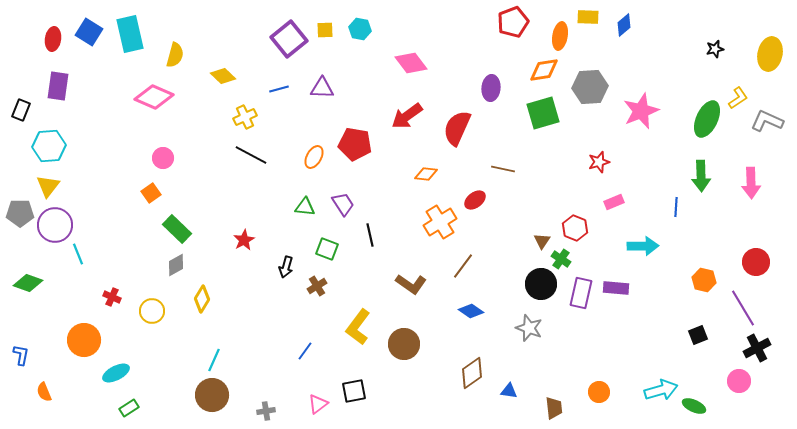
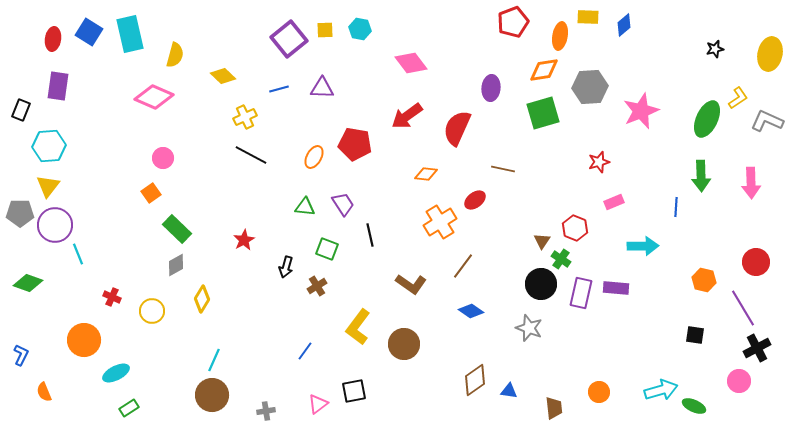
black square at (698, 335): moved 3 px left; rotated 30 degrees clockwise
blue L-shape at (21, 355): rotated 15 degrees clockwise
brown diamond at (472, 373): moved 3 px right, 7 px down
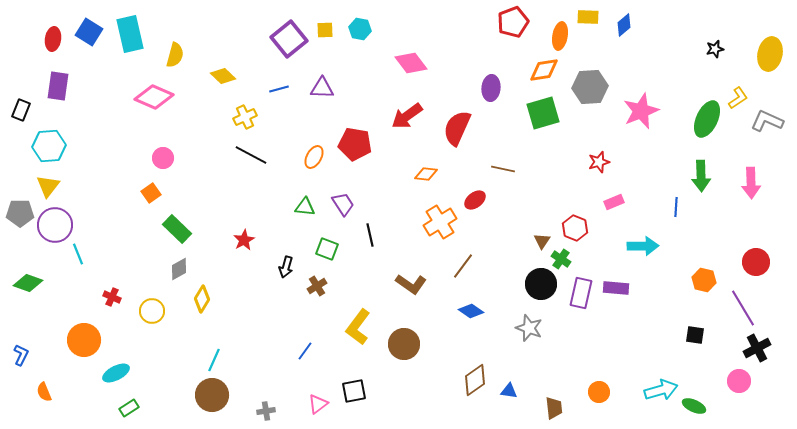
gray diamond at (176, 265): moved 3 px right, 4 px down
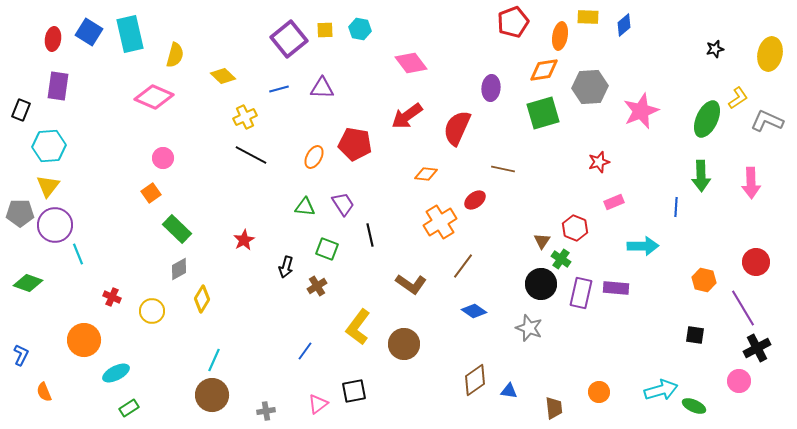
blue diamond at (471, 311): moved 3 px right
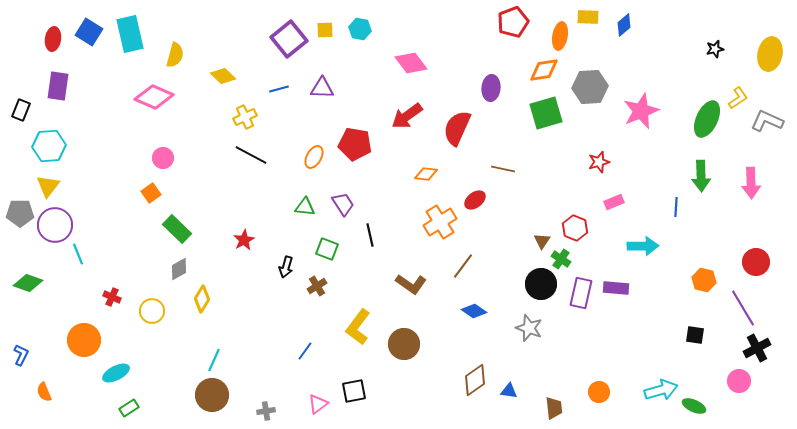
green square at (543, 113): moved 3 px right
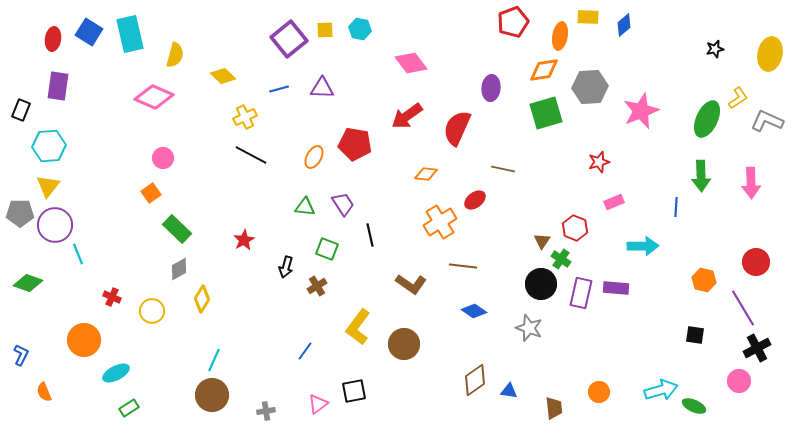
brown line at (463, 266): rotated 60 degrees clockwise
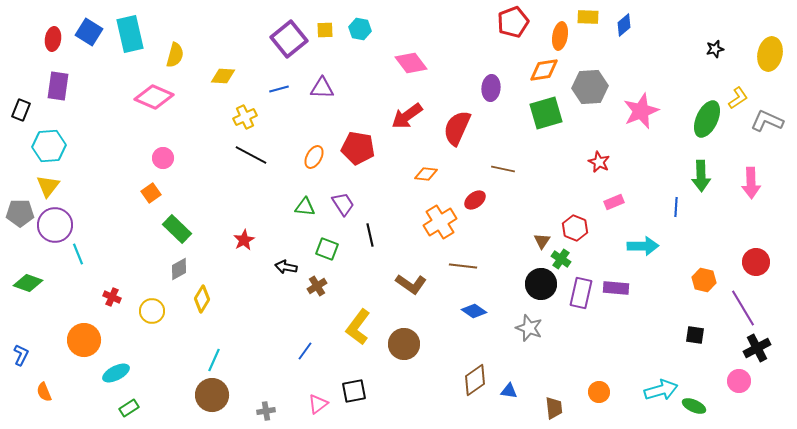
yellow diamond at (223, 76): rotated 40 degrees counterclockwise
red pentagon at (355, 144): moved 3 px right, 4 px down
red star at (599, 162): rotated 30 degrees counterclockwise
black arrow at (286, 267): rotated 85 degrees clockwise
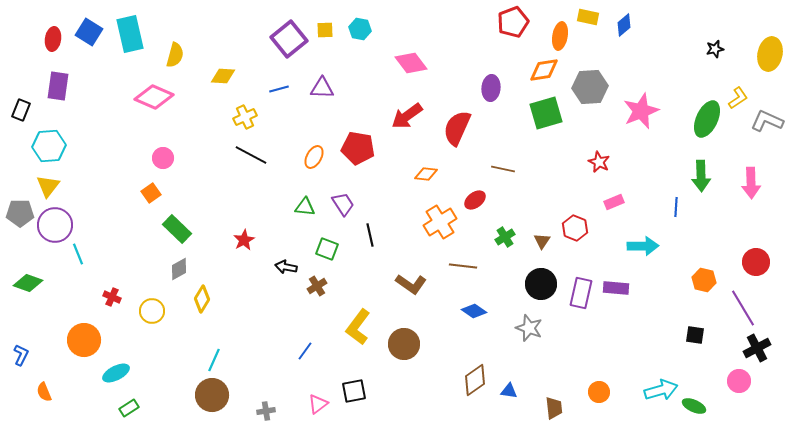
yellow rectangle at (588, 17): rotated 10 degrees clockwise
green cross at (561, 259): moved 56 px left, 22 px up; rotated 24 degrees clockwise
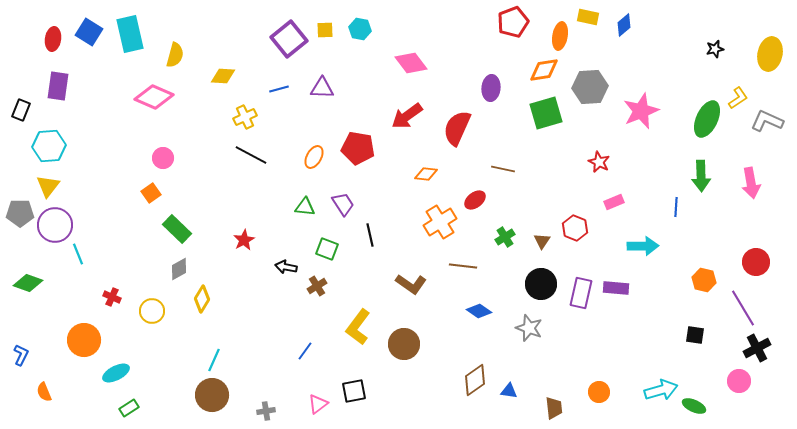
pink arrow at (751, 183): rotated 8 degrees counterclockwise
blue diamond at (474, 311): moved 5 px right
